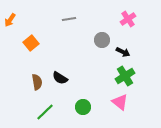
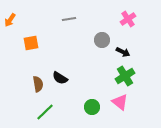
orange square: rotated 28 degrees clockwise
brown semicircle: moved 1 px right, 2 px down
green circle: moved 9 px right
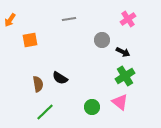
orange square: moved 1 px left, 3 px up
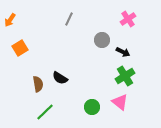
gray line: rotated 56 degrees counterclockwise
orange square: moved 10 px left, 8 px down; rotated 21 degrees counterclockwise
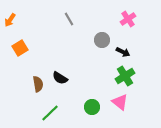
gray line: rotated 56 degrees counterclockwise
green line: moved 5 px right, 1 px down
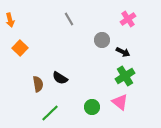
orange arrow: rotated 48 degrees counterclockwise
orange square: rotated 14 degrees counterclockwise
